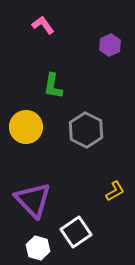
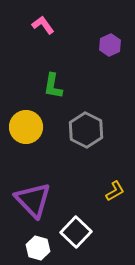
white square: rotated 12 degrees counterclockwise
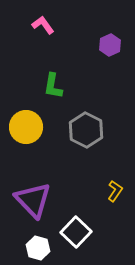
yellow L-shape: rotated 25 degrees counterclockwise
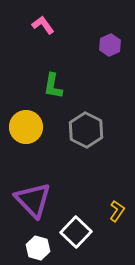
yellow L-shape: moved 2 px right, 20 px down
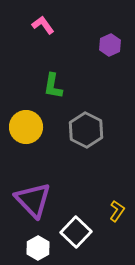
white hexagon: rotated 15 degrees clockwise
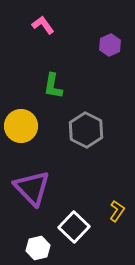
yellow circle: moved 5 px left, 1 px up
purple triangle: moved 1 px left, 12 px up
white square: moved 2 px left, 5 px up
white hexagon: rotated 15 degrees clockwise
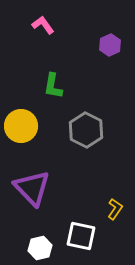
yellow L-shape: moved 2 px left, 2 px up
white square: moved 7 px right, 9 px down; rotated 32 degrees counterclockwise
white hexagon: moved 2 px right
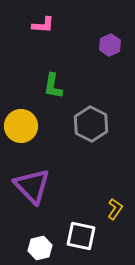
pink L-shape: rotated 130 degrees clockwise
gray hexagon: moved 5 px right, 6 px up
purple triangle: moved 2 px up
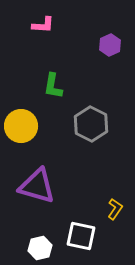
purple triangle: moved 5 px right; rotated 30 degrees counterclockwise
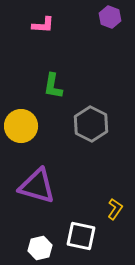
purple hexagon: moved 28 px up; rotated 15 degrees counterclockwise
